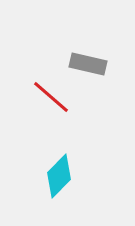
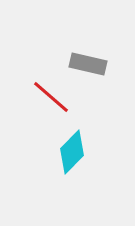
cyan diamond: moved 13 px right, 24 px up
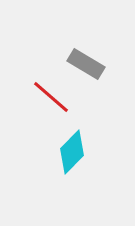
gray rectangle: moved 2 px left; rotated 18 degrees clockwise
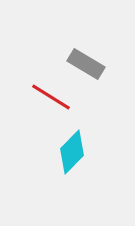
red line: rotated 9 degrees counterclockwise
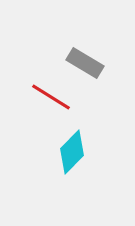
gray rectangle: moved 1 px left, 1 px up
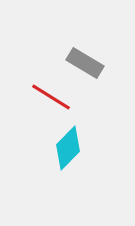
cyan diamond: moved 4 px left, 4 px up
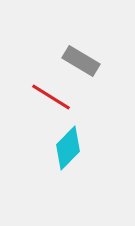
gray rectangle: moved 4 px left, 2 px up
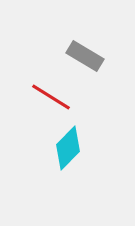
gray rectangle: moved 4 px right, 5 px up
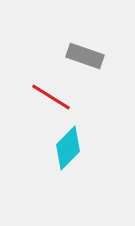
gray rectangle: rotated 12 degrees counterclockwise
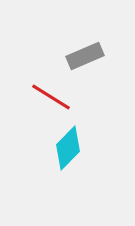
gray rectangle: rotated 42 degrees counterclockwise
